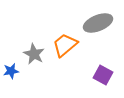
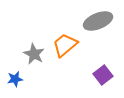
gray ellipse: moved 2 px up
blue star: moved 4 px right, 8 px down
purple square: rotated 24 degrees clockwise
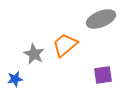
gray ellipse: moved 3 px right, 2 px up
purple square: rotated 30 degrees clockwise
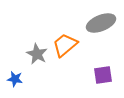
gray ellipse: moved 4 px down
gray star: moved 3 px right
blue star: rotated 21 degrees clockwise
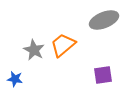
gray ellipse: moved 3 px right, 3 px up
orange trapezoid: moved 2 px left
gray star: moved 3 px left, 4 px up
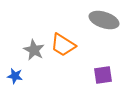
gray ellipse: rotated 40 degrees clockwise
orange trapezoid: rotated 108 degrees counterclockwise
blue star: moved 3 px up
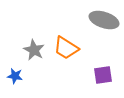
orange trapezoid: moved 3 px right, 3 px down
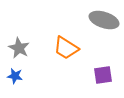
gray star: moved 15 px left, 2 px up
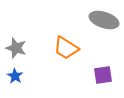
gray star: moved 3 px left; rotated 10 degrees counterclockwise
blue star: rotated 21 degrees clockwise
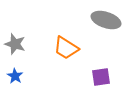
gray ellipse: moved 2 px right
gray star: moved 1 px left, 4 px up
purple square: moved 2 px left, 2 px down
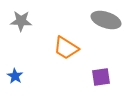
gray star: moved 6 px right, 23 px up; rotated 15 degrees counterclockwise
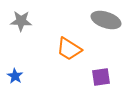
orange trapezoid: moved 3 px right, 1 px down
